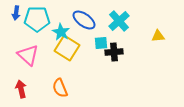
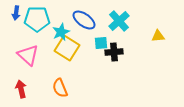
cyan star: rotated 18 degrees clockwise
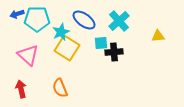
blue arrow: moved 1 px right, 1 px down; rotated 64 degrees clockwise
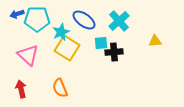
yellow triangle: moved 3 px left, 5 px down
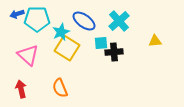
blue ellipse: moved 1 px down
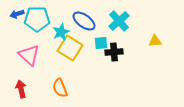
yellow square: moved 3 px right
pink triangle: moved 1 px right
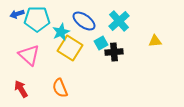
cyan square: rotated 24 degrees counterclockwise
red arrow: rotated 18 degrees counterclockwise
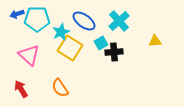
orange semicircle: rotated 12 degrees counterclockwise
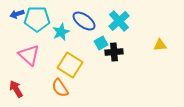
yellow triangle: moved 5 px right, 4 px down
yellow square: moved 17 px down
red arrow: moved 5 px left
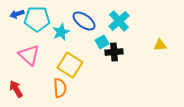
cyan square: moved 1 px right, 1 px up
orange semicircle: rotated 150 degrees counterclockwise
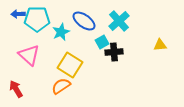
blue arrow: moved 1 px right; rotated 16 degrees clockwise
orange semicircle: moved 1 px right, 2 px up; rotated 120 degrees counterclockwise
